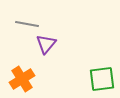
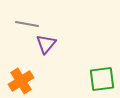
orange cross: moved 1 px left, 2 px down
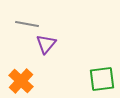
orange cross: rotated 15 degrees counterclockwise
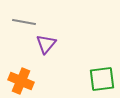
gray line: moved 3 px left, 2 px up
orange cross: rotated 20 degrees counterclockwise
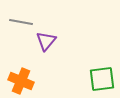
gray line: moved 3 px left
purple triangle: moved 3 px up
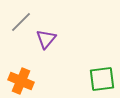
gray line: rotated 55 degrees counterclockwise
purple triangle: moved 2 px up
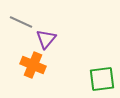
gray line: rotated 70 degrees clockwise
orange cross: moved 12 px right, 16 px up
